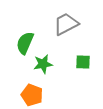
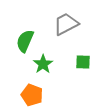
green semicircle: moved 2 px up
green star: rotated 24 degrees counterclockwise
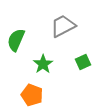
gray trapezoid: moved 3 px left, 2 px down
green semicircle: moved 9 px left, 1 px up
green square: rotated 28 degrees counterclockwise
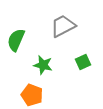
green star: moved 1 px down; rotated 24 degrees counterclockwise
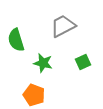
green semicircle: rotated 40 degrees counterclockwise
green star: moved 2 px up
orange pentagon: moved 2 px right
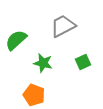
green semicircle: rotated 65 degrees clockwise
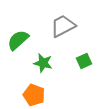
green semicircle: moved 2 px right
green square: moved 1 px right, 1 px up
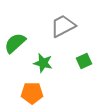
green semicircle: moved 3 px left, 3 px down
orange pentagon: moved 2 px left, 2 px up; rotated 20 degrees counterclockwise
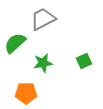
gray trapezoid: moved 20 px left, 7 px up
green star: rotated 24 degrees counterclockwise
orange pentagon: moved 6 px left
